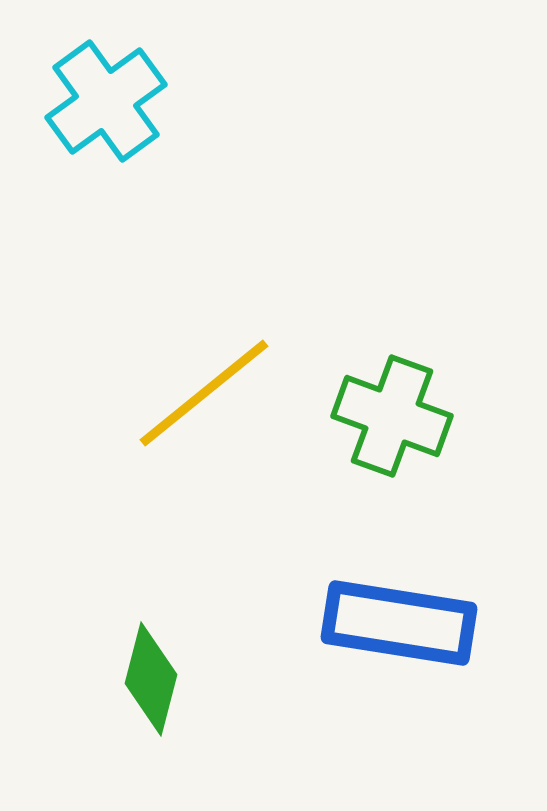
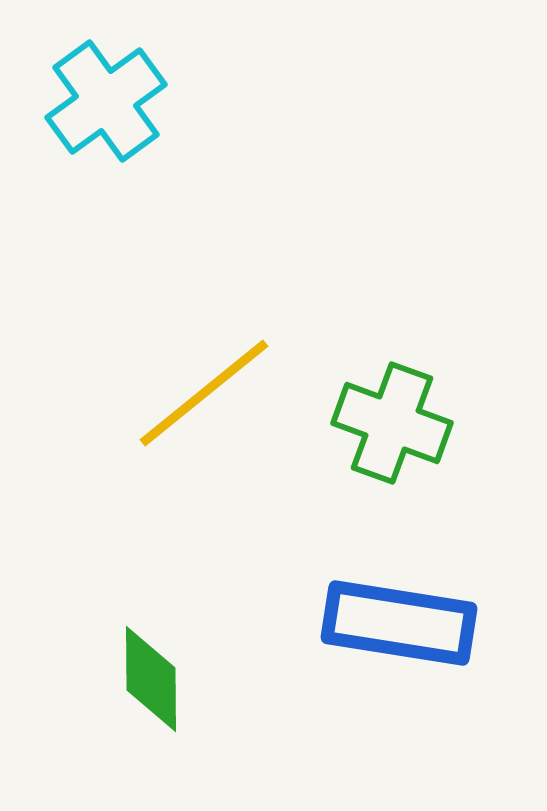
green cross: moved 7 px down
green diamond: rotated 15 degrees counterclockwise
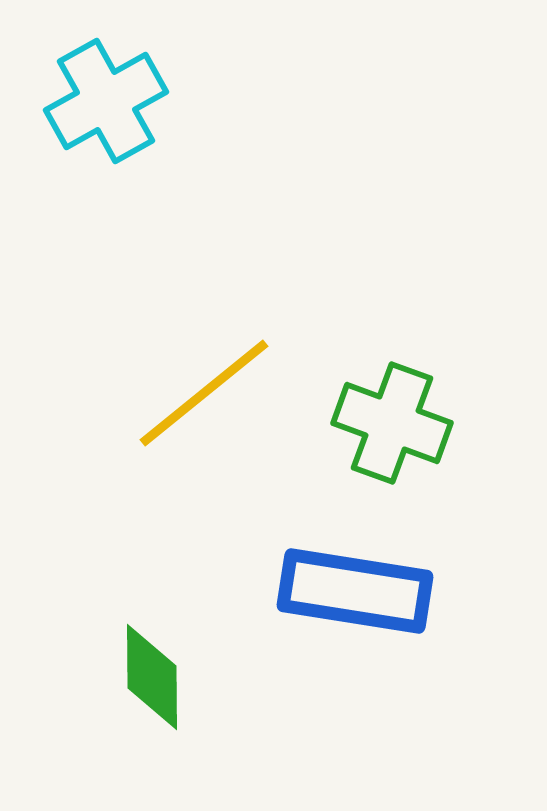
cyan cross: rotated 7 degrees clockwise
blue rectangle: moved 44 px left, 32 px up
green diamond: moved 1 px right, 2 px up
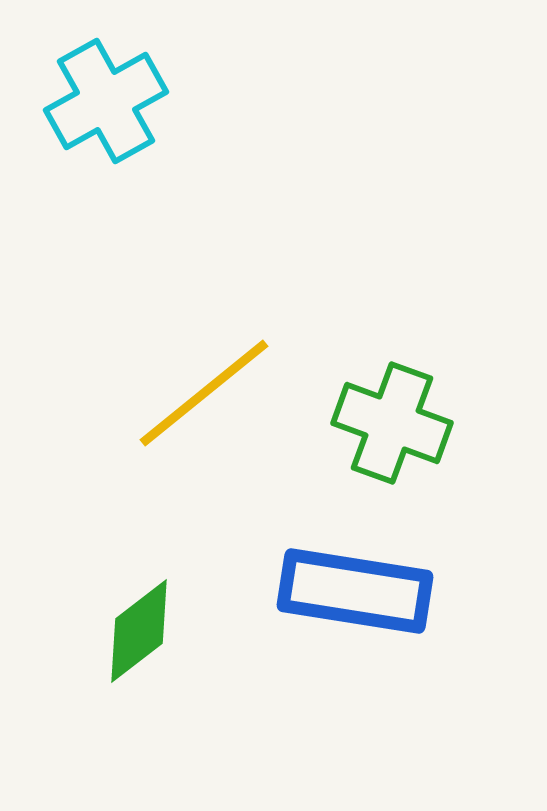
green diamond: moved 13 px left, 46 px up; rotated 53 degrees clockwise
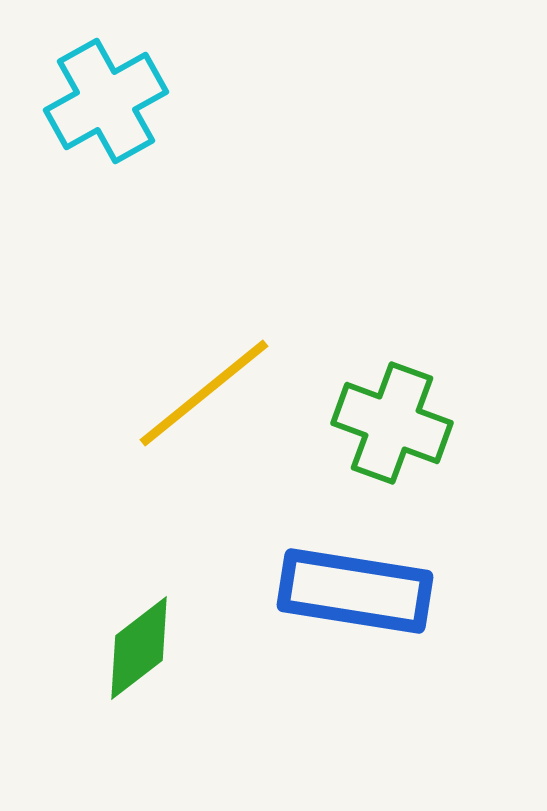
green diamond: moved 17 px down
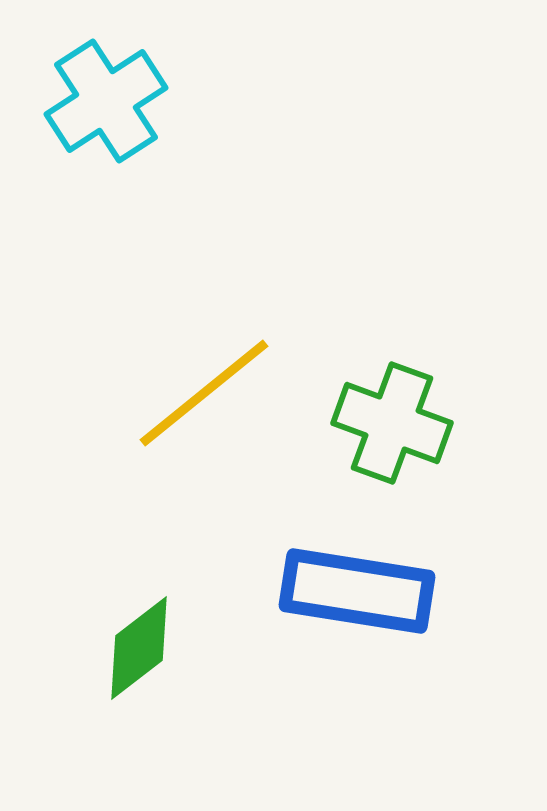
cyan cross: rotated 4 degrees counterclockwise
blue rectangle: moved 2 px right
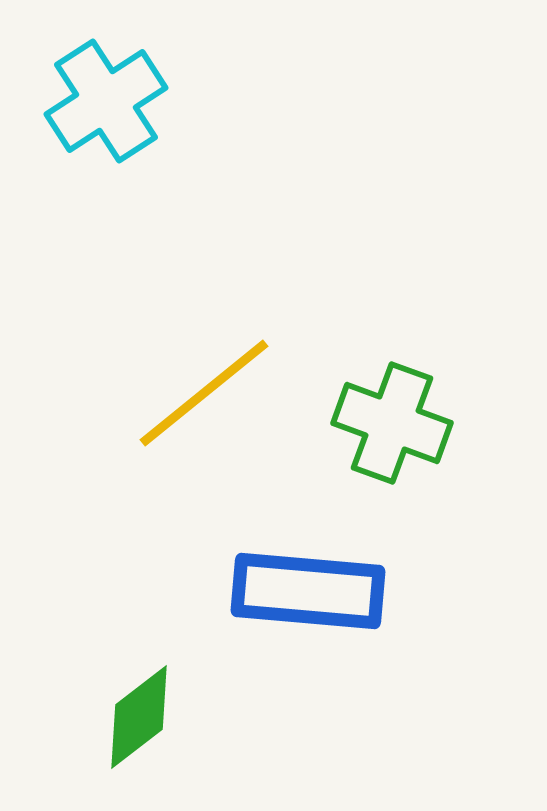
blue rectangle: moved 49 px left; rotated 4 degrees counterclockwise
green diamond: moved 69 px down
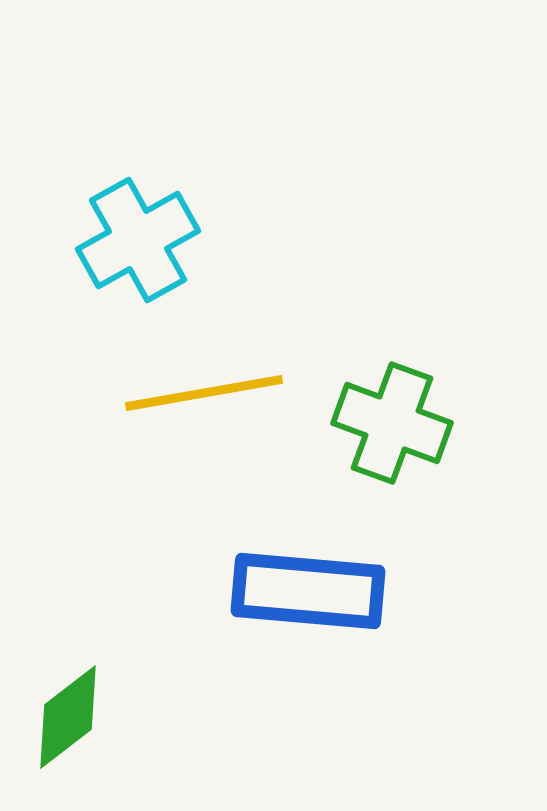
cyan cross: moved 32 px right, 139 px down; rotated 4 degrees clockwise
yellow line: rotated 29 degrees clockwise
green diamond: moved 71 px left
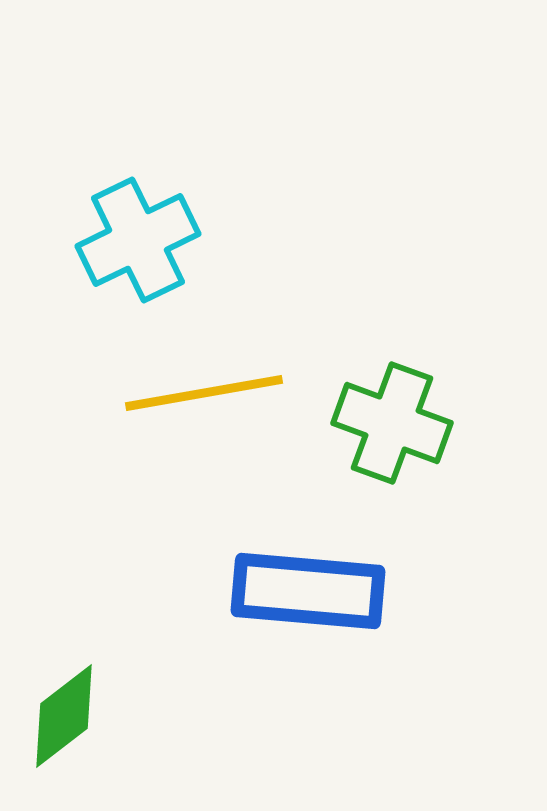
cyan cross: rotated 3 degrees clockwise
green diamond: moved 4 px left, 1 px up
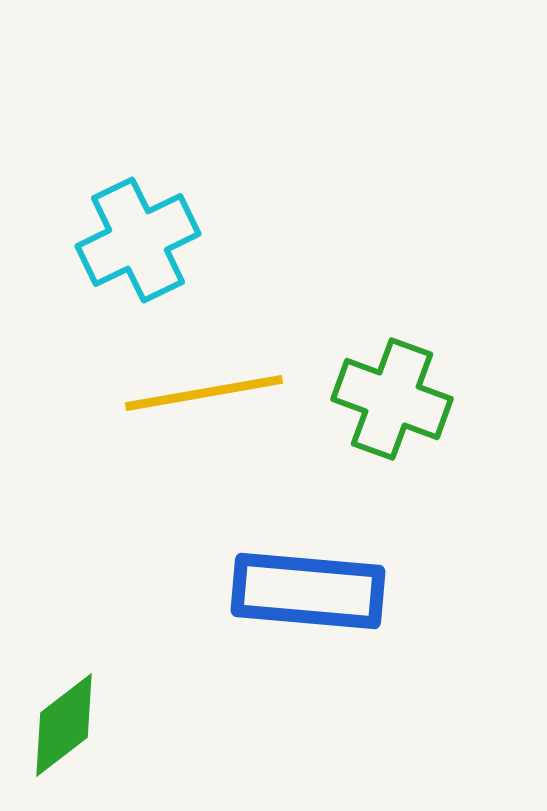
green cross: moved 24 px up
green diamond: moved 9 px down
